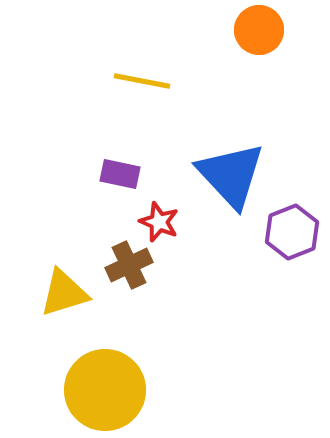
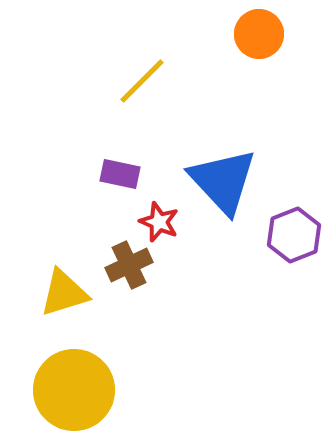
orange circle: moved 4 px down
yellow line: rotated 56 degrees counterclockwise
blue triangle: moved 8 px left, 6 px down
purple hexagon: moved 2 px right, 3 px down
yellow circle: moved 31 px left
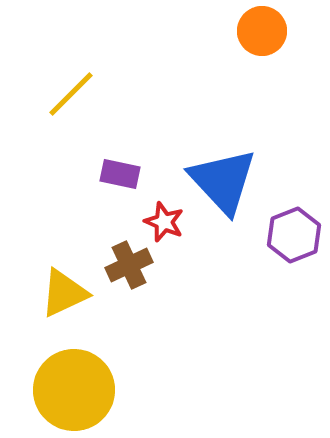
orange circle: moved 3 px right, 3 px up
yellow line: moved 71 px left, 13 px down
red star: moved 5 px right
yellow triangle: rotated 8 degrees counterclockwise
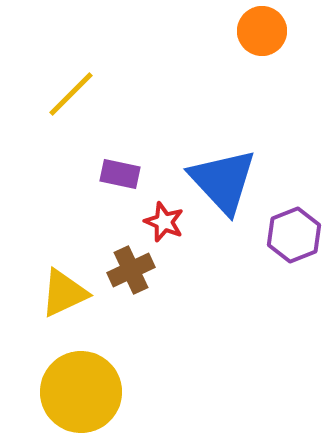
brown cross: moved 2 px right, 5 px down
yellow circle: moved 7 px right, 2 px down
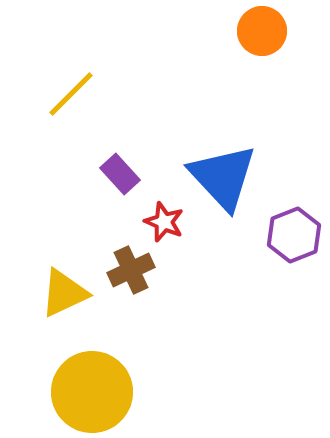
purple rectangle: rotated 36 degrees clockwise
blue triangle: moved 4 px up
yellow circle: moved 11 px right
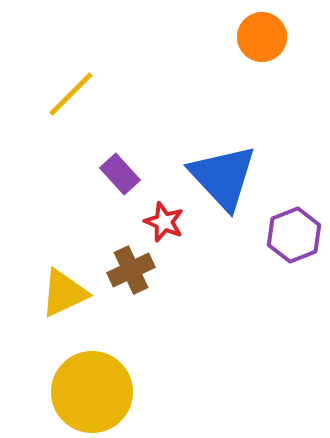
orange circle: moved 6 px down
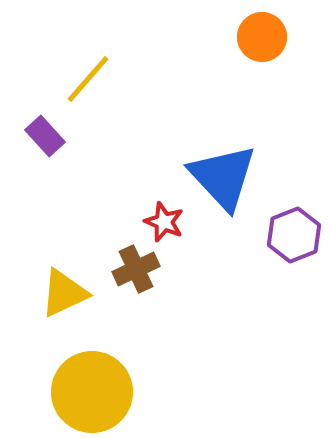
yellow line: moved 17 px right, 15 px up; rotated 4 degrees counterclockwise
purple rectangle: moved 75 px left, 38 px up
brown cross: moved 5 px right, 1 px up
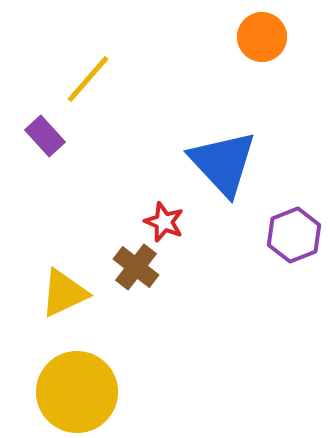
blue triangle: moved 14 px up
brown cross: moved 2 px up; rotated 27 degrees counterclockwise
yellow circle: moved 15 px left
